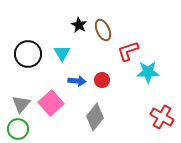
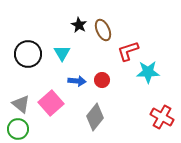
gray triangle: rotated 30 degrees counterclockwise
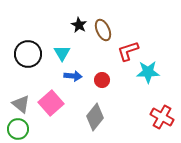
blue arrow: moved 4 px left, 5 px up
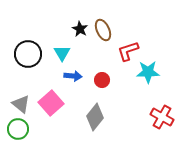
black star: moved 1 px right, 4 px down
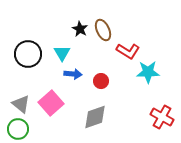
red L-shape: rotated 130 degrees counterclockwise
blue arrow: moved 2 px up
red circle: moved 1 px left, 1 px down
gray diamond: rotated 32 degrees clockwise
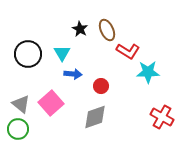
brown ellipse: moved 4 px right
red circle: moved 5 px down
